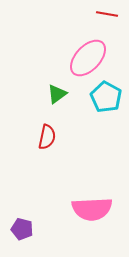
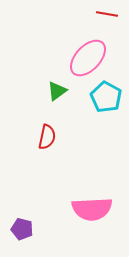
green triangle: moved 3 px up
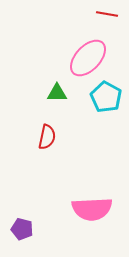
green triangle: moved 2 px down; rotated 35 degrees clockwise
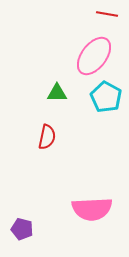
pink ellipse: moved 6 px right, 2 px up; rotated 6 degrees counterclockwise
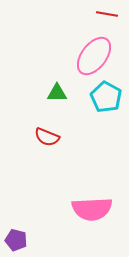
red semicircle: rotated 100 degrees clockwise
purple pentagon: moved 6 px left, 11 px down
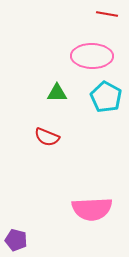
pink ellipse: moved 2 px left; rotated 54 degrees clockwise
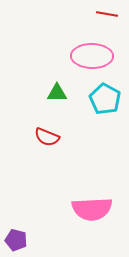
cyan pentagon: moved 1 px left, 2 px down
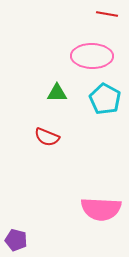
pink semicircle: moved 9 px right; rotated 6 degrees clockwise
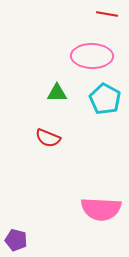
red semicircle: moved 1 px right, 1 px down
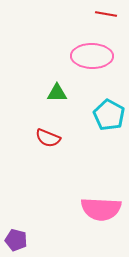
red line: moved 1 px left
cyan pentagon: moved 4 px right, 16 px down
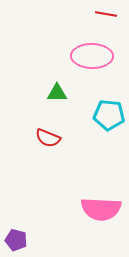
cyan pentagon: rotated 24 degrees counterclockwise
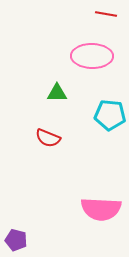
cyan pentagon: moved 1 px right
